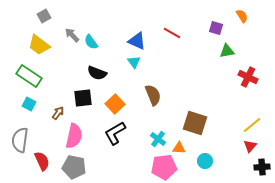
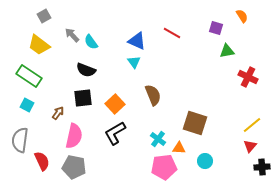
black semicircle: moved 11 px left, 3 px up
cyan square: moved 2 px left, 1 px down
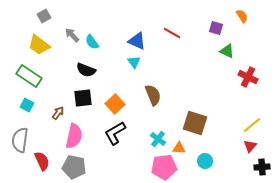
cyan semicircle: moved 1 px right
green triangle: rotated 35 degrees clockwise
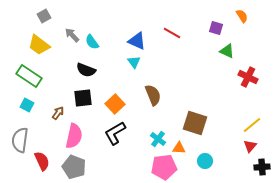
gray pentagon: rotated 10 degrees clockwise
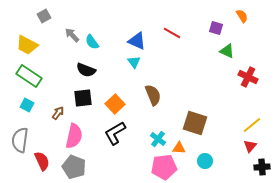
yellow trapezoid: moved 12 px left; rotated 10 degrees counterclockwise
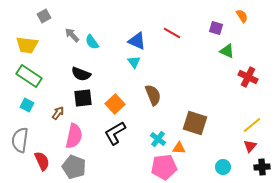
yellow trapezoid: rotated 20 degrees counterclockwise
black semicircle: moved 5 px left, 4 px down
cyan circle: moved 18 px right, 6 px down
